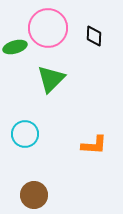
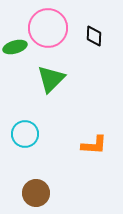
brown circle: moved 2 px right, 2 px up
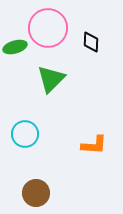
black diamond: moved 3 px left, 6 px down
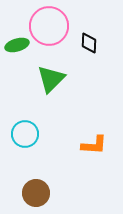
pink circle: moved 1 px right, 2 px up
black diamond: moved 2 px left, 1 px down
green ellipse: moved 2 px right, 2 px up
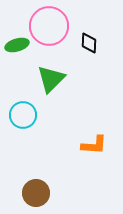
cyan circle: moved 2 px left, 19 px up
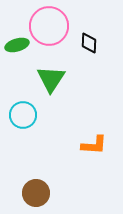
green triangle: rotated 12 degrees counterclockwise
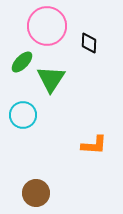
pink circle: moved 2 px left
green ellipse: moved 5 px right, 17 px down; rotated 30 degrees counterclockwise
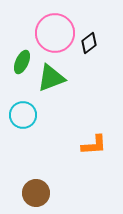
pink circle: moved 8 px right, 7 px down
black diamond: rotated 50 degrees clockwise
green ellipse: rotated 20 degrees counterclockwise
green triangle: moved 1 px up; rotated 36 degrees clockwise
orange L-shape: rotated 8 degrees counterclockwise
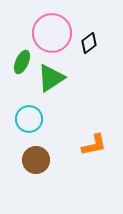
pink circle: moved 3 px left
green triangle: rotated 12 degrees counterclockwise
cyan circle: moved 6 px right, 4 px down
orange L-shape: rotated 8 degrees counterclockwise
brown circle: moved 33 px up
